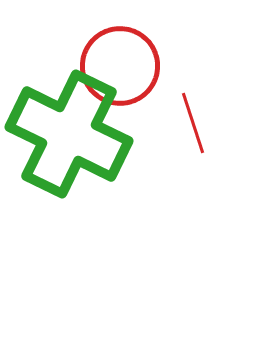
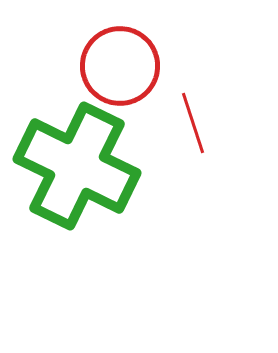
green cross: moved 8 px right, 32 px down
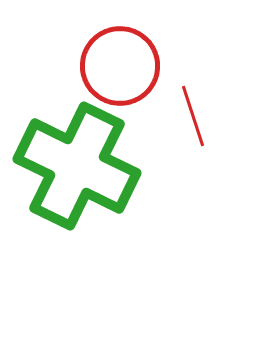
red line: moved 7 px up
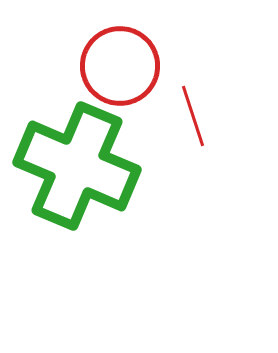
green cross: rotated 3 degrees counterclockwise
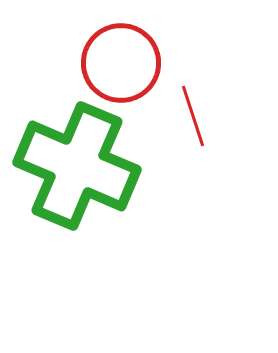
red circle: moved 1 px right, 3 px up
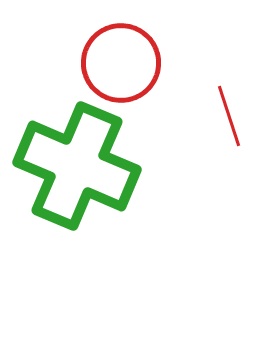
red line: moved 36 px right
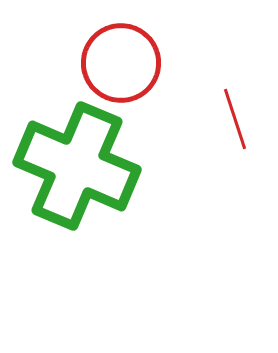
red line: moved 6 px right, 3 px down
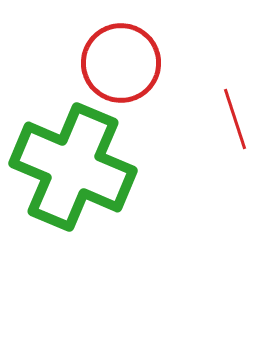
green cross: moved 4 px left, 1 px down
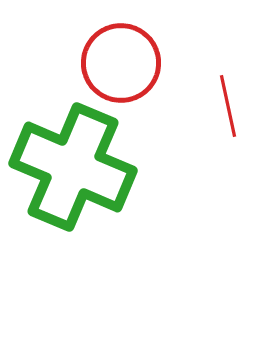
red line: moved 7 px left, 13 px up; rotated 6 degrees clockwise
